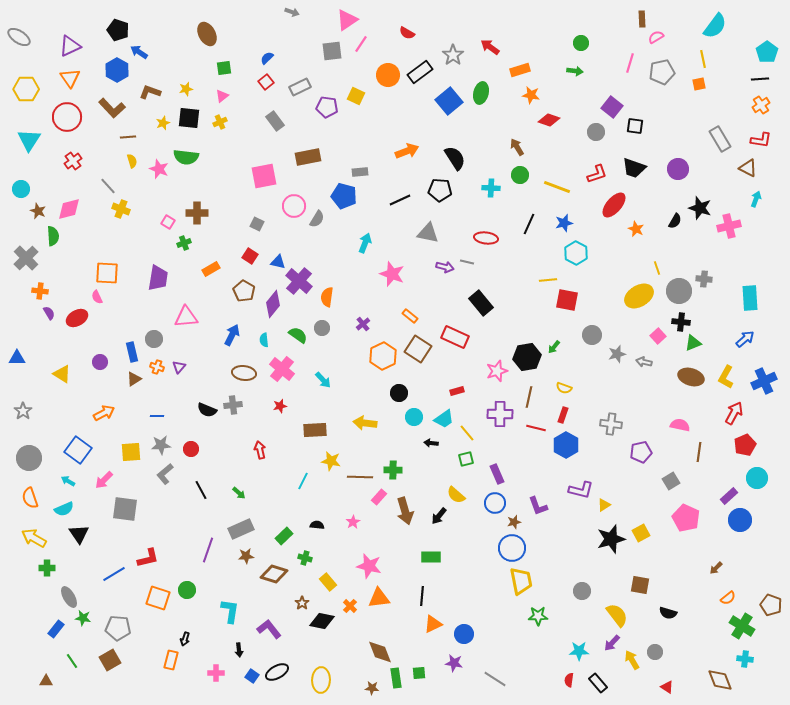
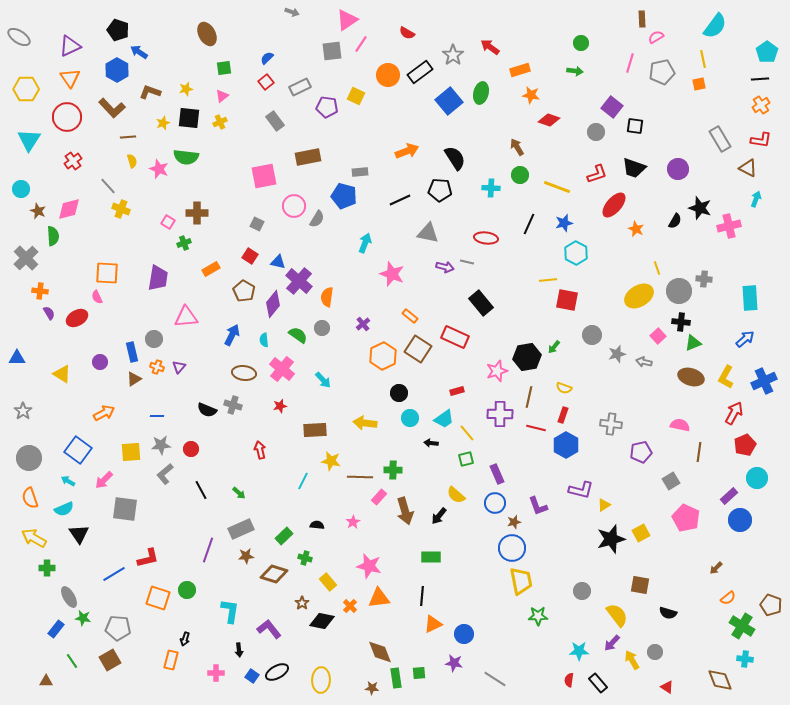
gray cross at (233, 405): rotated 24 degrees clockwise
cyan circle at (414, 417): moved 4 px left, 1 px down
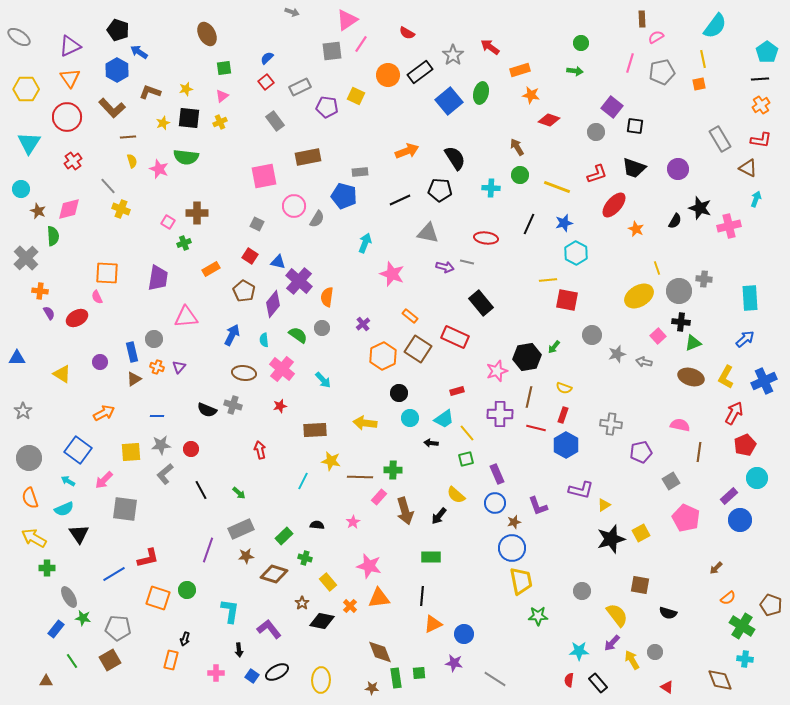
cyan triangle at (29, 140): moved 3 px down
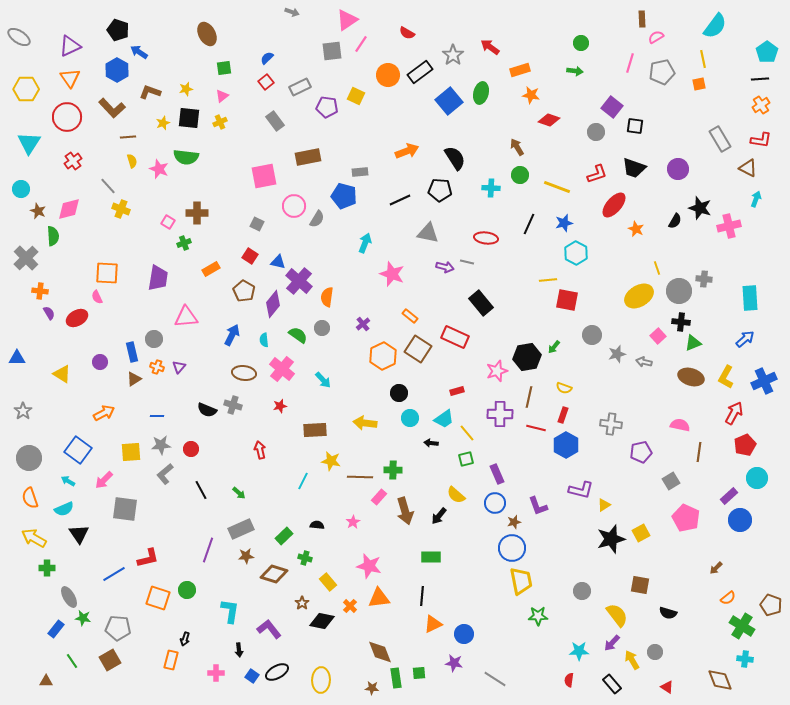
black rectangle at (598, 683): moved 14 px right, 1 px down
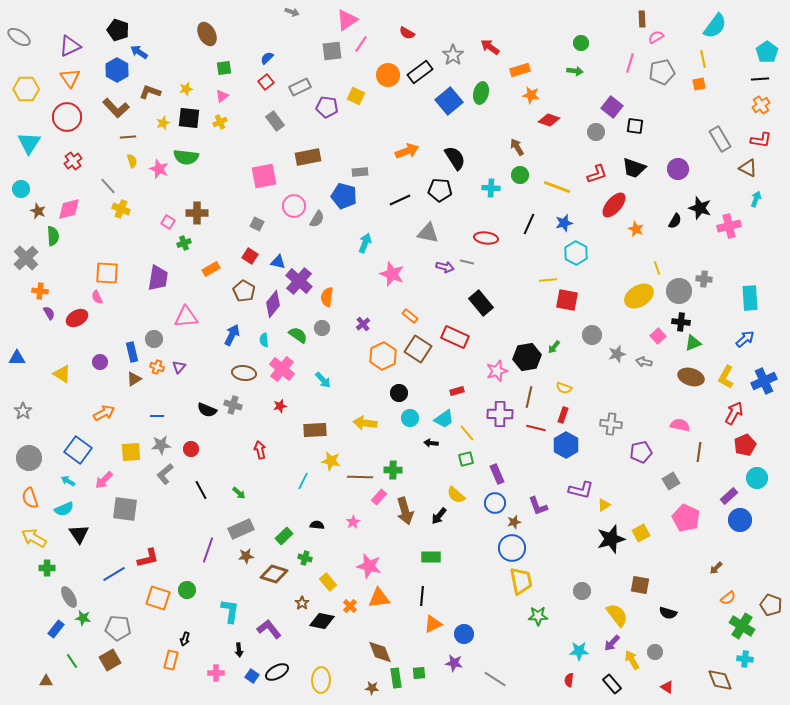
brown L-shape at (112, 108): moved 4 px right
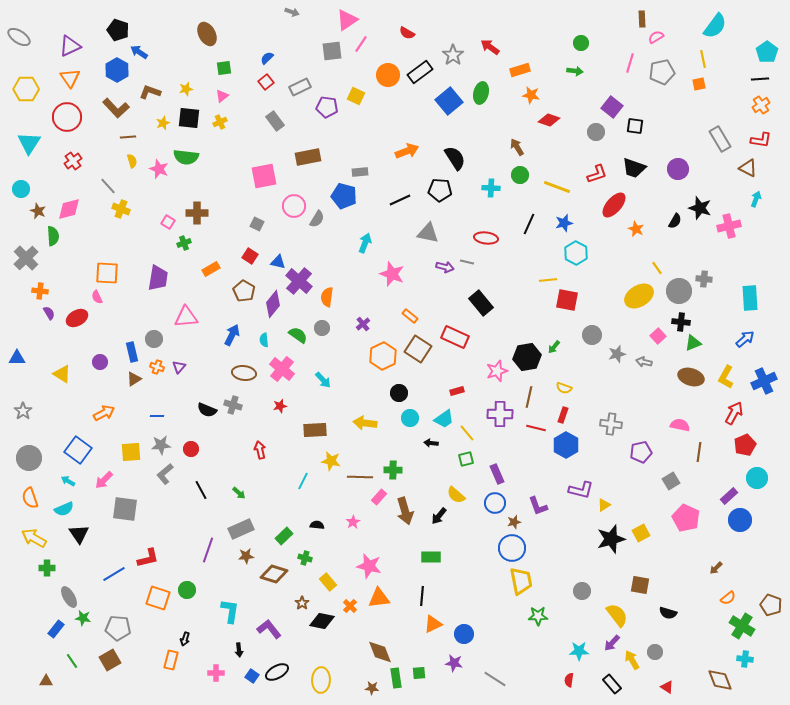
yellow line at (657, 268): rotated 16 degrees counterclockwise
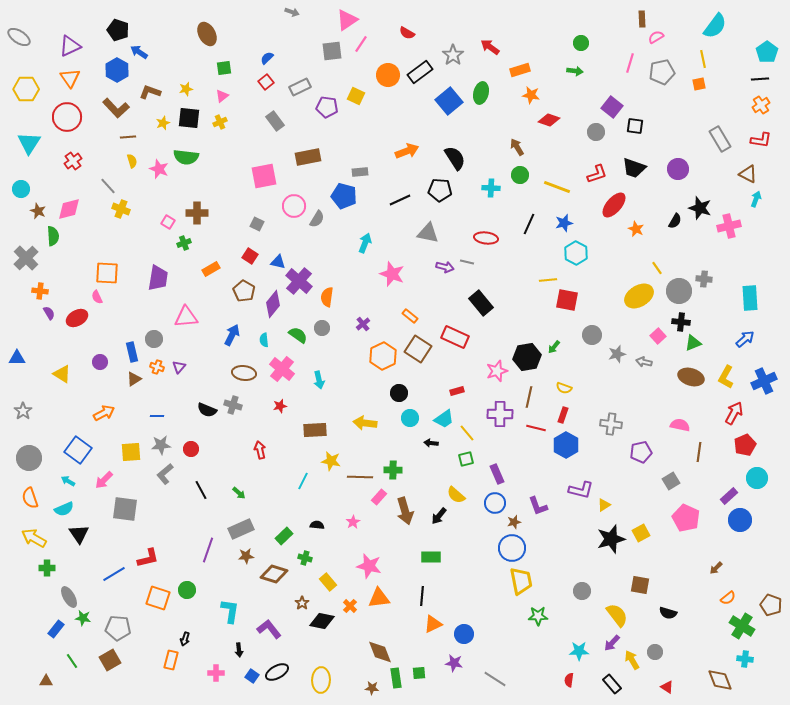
brown triangle at (748, 168): moved 6 px down
cyan arrow at (323, 380): moved 4 px left; rotated 30 degrees clockwise
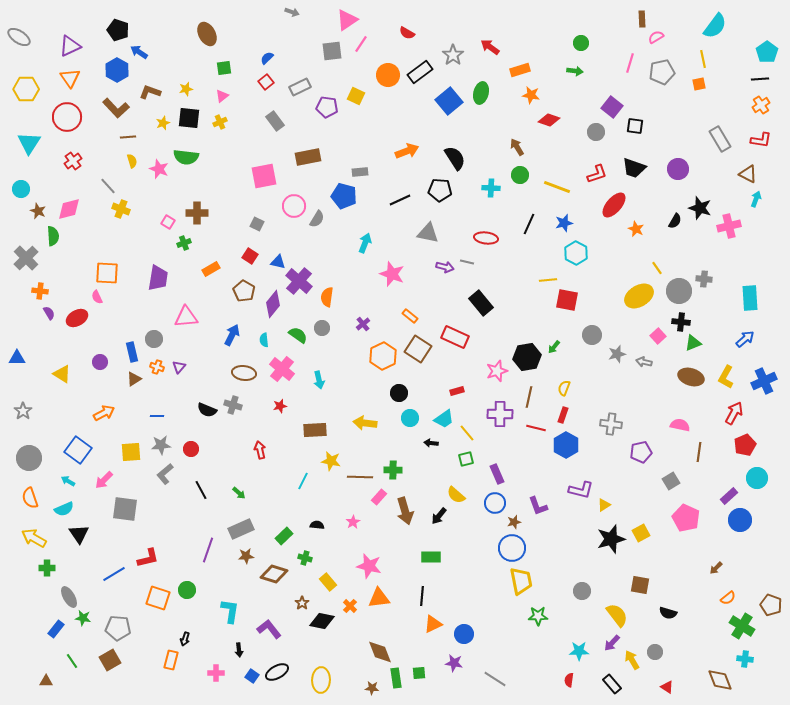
yellow semicircle at (564, 388): rotated 91 degrees clockwise
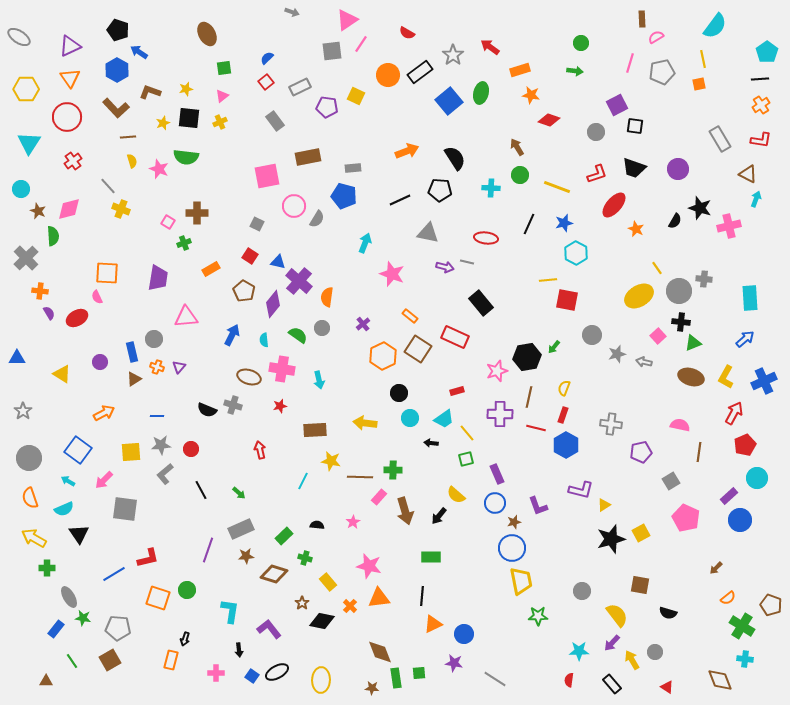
purple square at (612, 107): moved 5 px right, 2 px up; rotated 25 degrees clockwise
gray rectangle at (360, 172): moved 7 px left, 4 px up
pink square at (264, 176): moved 3 px right
pink cross at (282, 369): rotated 30 degrees counterclockwise
brown ellipse at (244, 373): moved 5 px right, 4 px down; rotated 10 degrees clockwise
